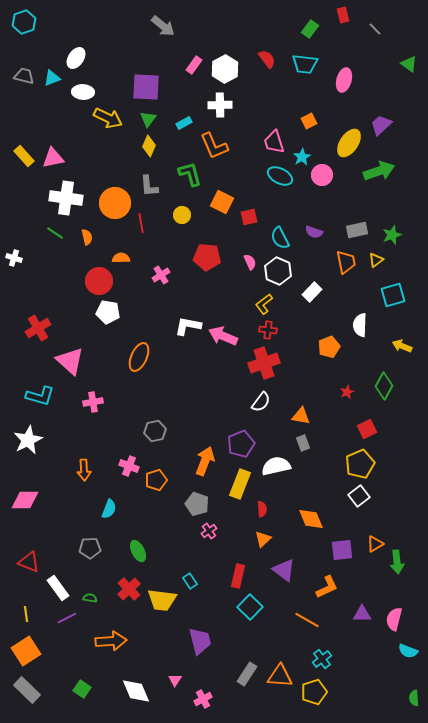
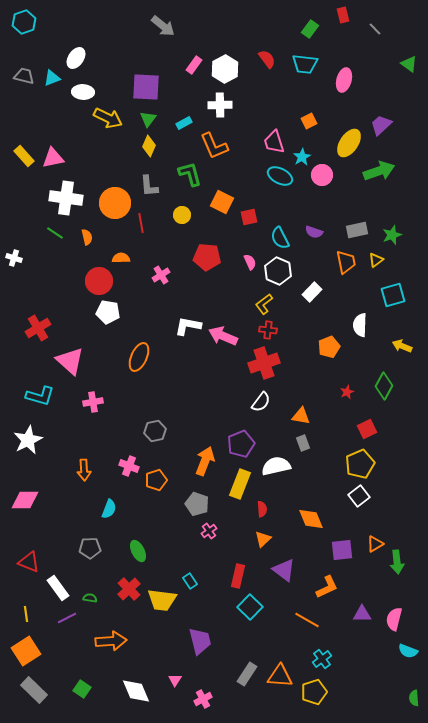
gray rectangle at (27, 690): moved 7 px right
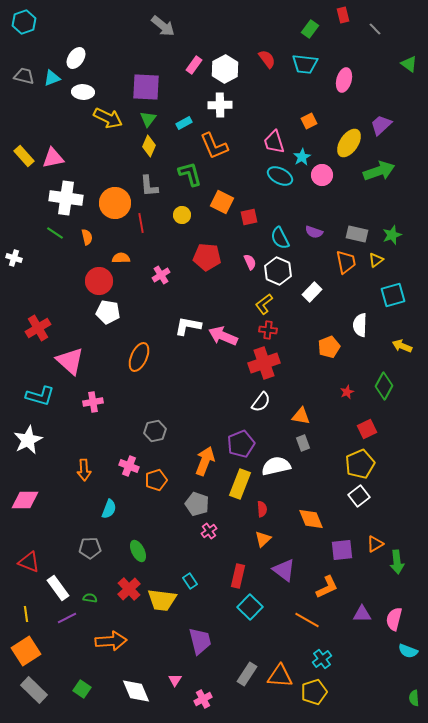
gray rectangle at (357, 230): moved 4 px down; rotated 25 degrees clockwise
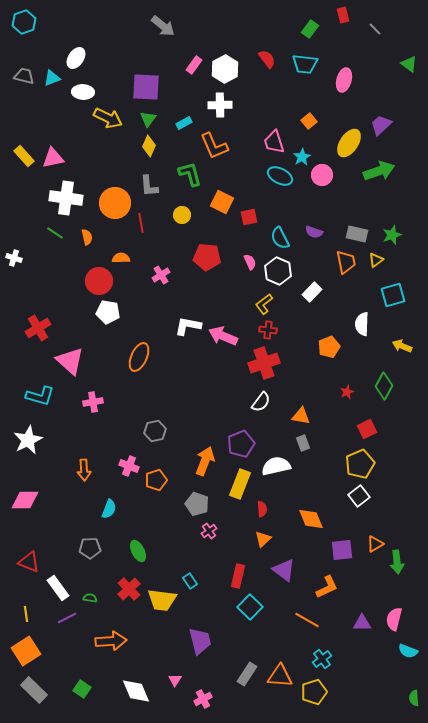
orange square at (309, 121): rotated 14 degrees counterclockwise
white semicircle at (360, 325): moved 2 px right, 1 px up
purple triangle at (362, 614): moved 9 px down
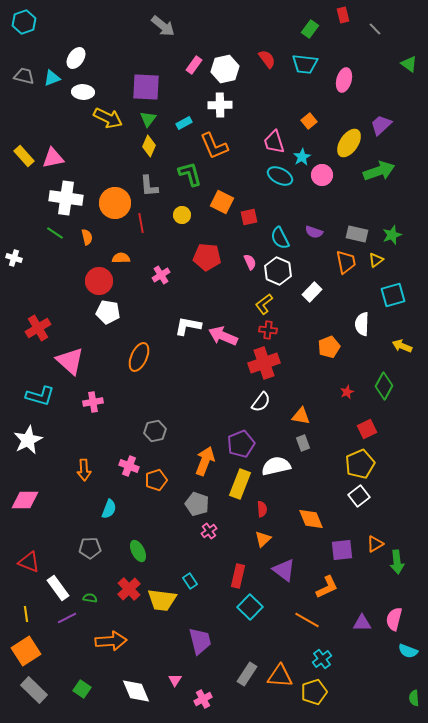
white hexagon at (225, 69): rotated 16 degrees clockwise
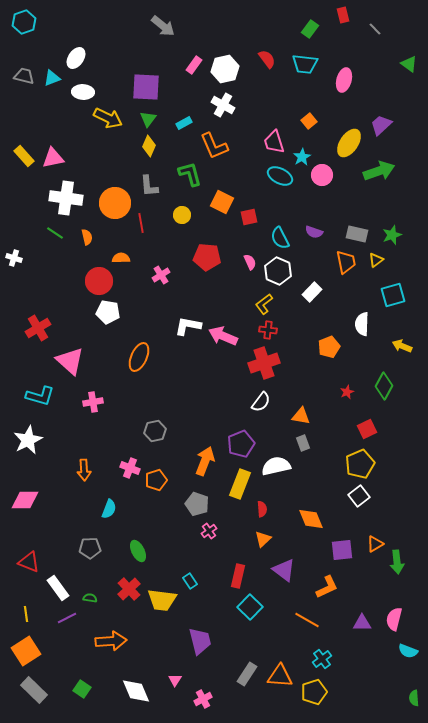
white cross at (220, 105): moved 3 px right; rotated 30 degrees clockwise
pink cross at (129, 466): moved 1 px right, 2 px down
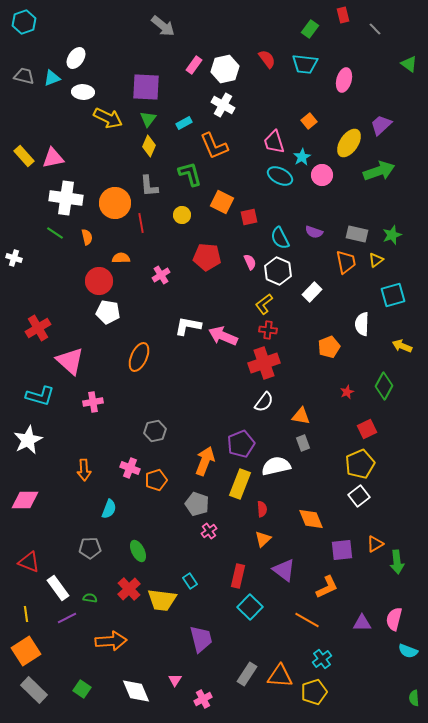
white semicircle at (261, 402): moved 3 px right
purple trapezoid at (200, 641): moved 1 px right, 2 px up
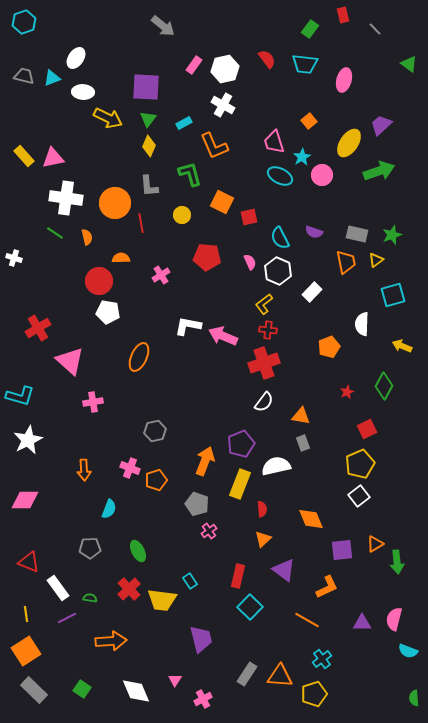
cyan L-shape at (40, 396): moved 20 px left
yellow pentagon at (314, 692): moved 2 px down
